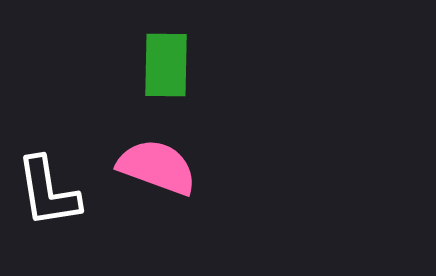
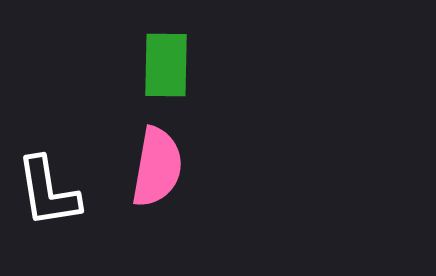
pink semicircle: rotated 80 degrees clockwise
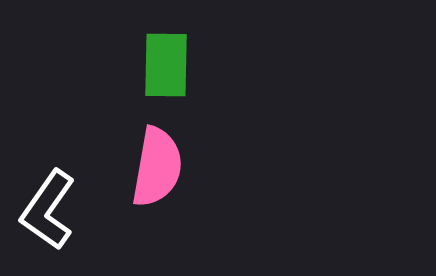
white L-shape: moved 18 px down; rotated 44 degrees clockwise
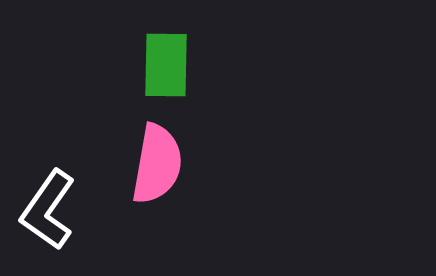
pink semicircle: moved 3 px up
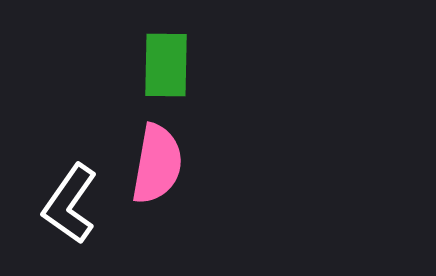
white L-shape: moved 22 px right, 6 px up
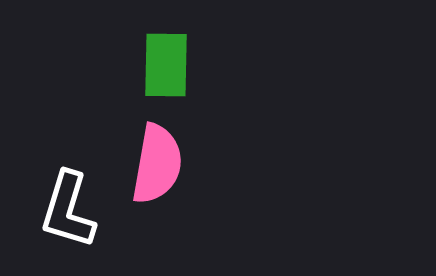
white L-shape: moved 2 px left, 6 px down; rotated 18 degrees counterclockwise
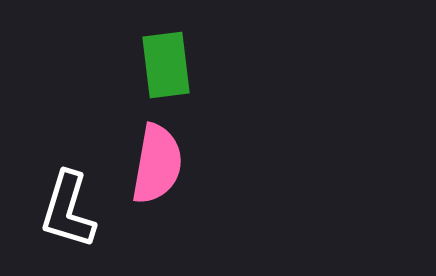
green rectangle: rotated 8 degrees counterclockwise
